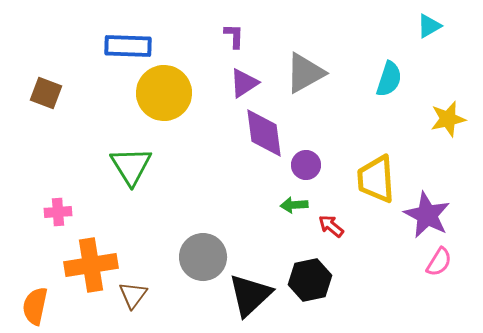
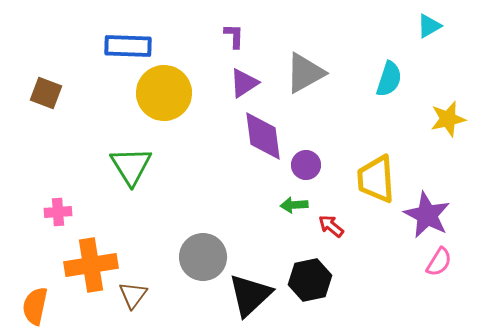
purple diamond: moved 1 px left, 3 px down
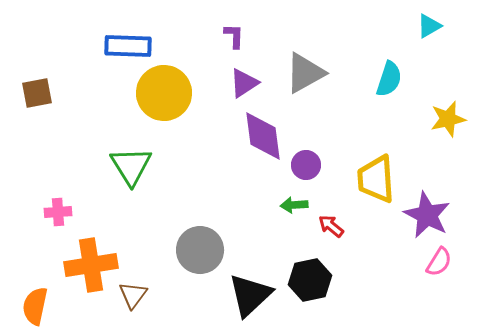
brown square: moved 9 px left; rotated 32 degrees counterclockwise
gray circle: moved 3 px left, 7 px up
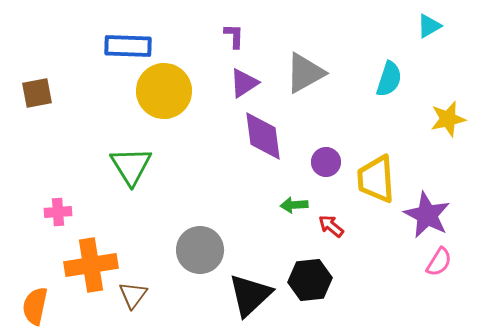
yellow circle: moved 2 px up
purple circle: moved 20 px right, 3 px up
black hexagon: rotated 6 degrees clockwise
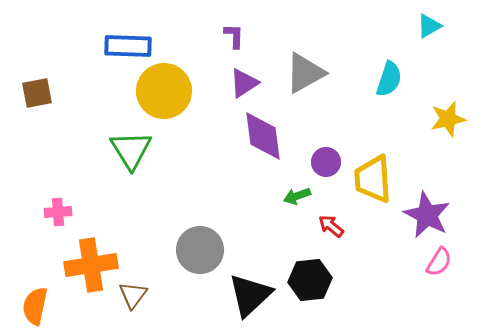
green triangle: moved 16 px up
yellow trapezoid: moved 3 px left
green arrow: moved 3 px right, 9 px up; rotated 16 degrees counterclockwise
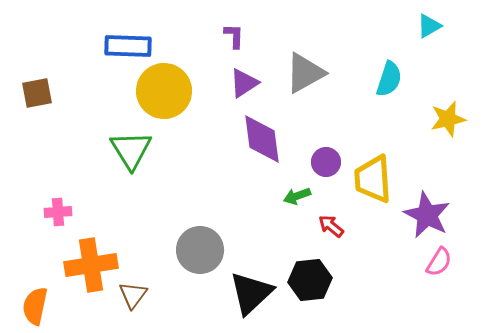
purple diamond: moved 1 px left, 3 px down
black triangle: moved 1 px right, 2 px up
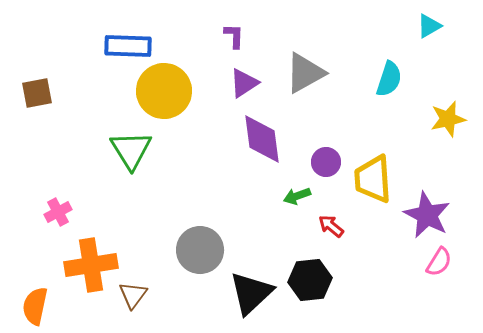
pink cross: rotated 24 degrees counterclockwise
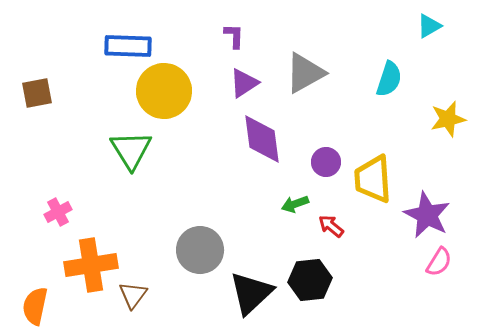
green arrow: moved 2 px left, 8 px down
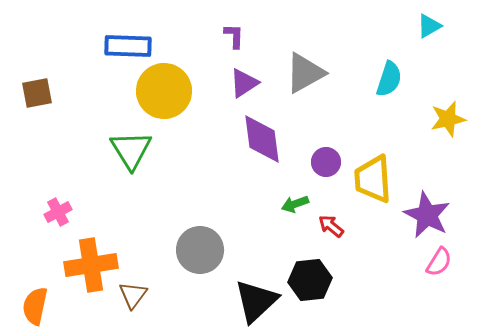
black triangle: moved 5 px right, 8 px down
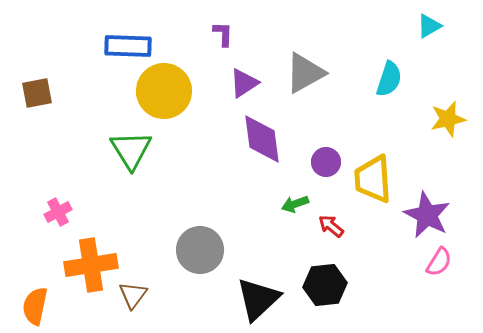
purple L-shape: moved 11 px left, 2 px up
black hexagon: moved 15 px right, 5 px down
black triangle: moved 2 px right, 2 px up
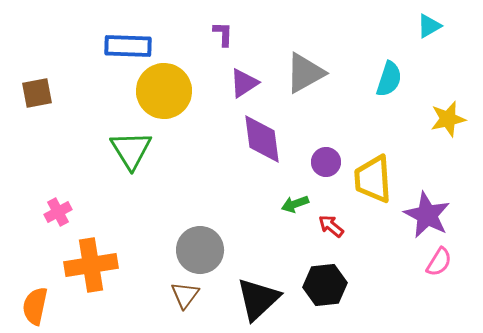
brown triangle: moved 52 px right
